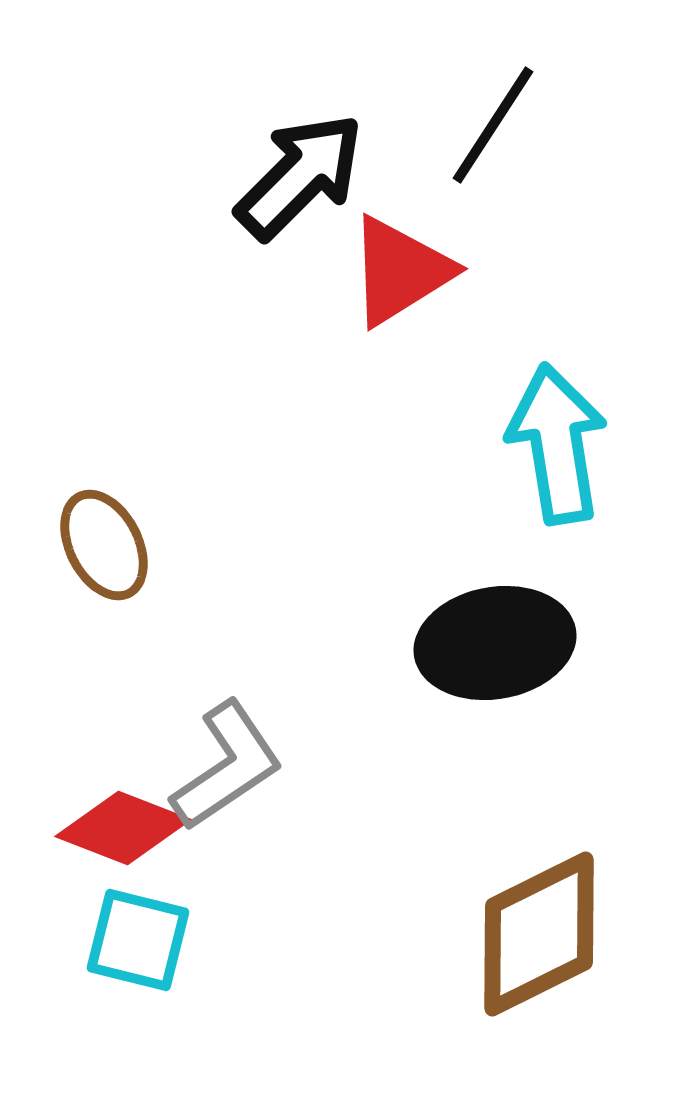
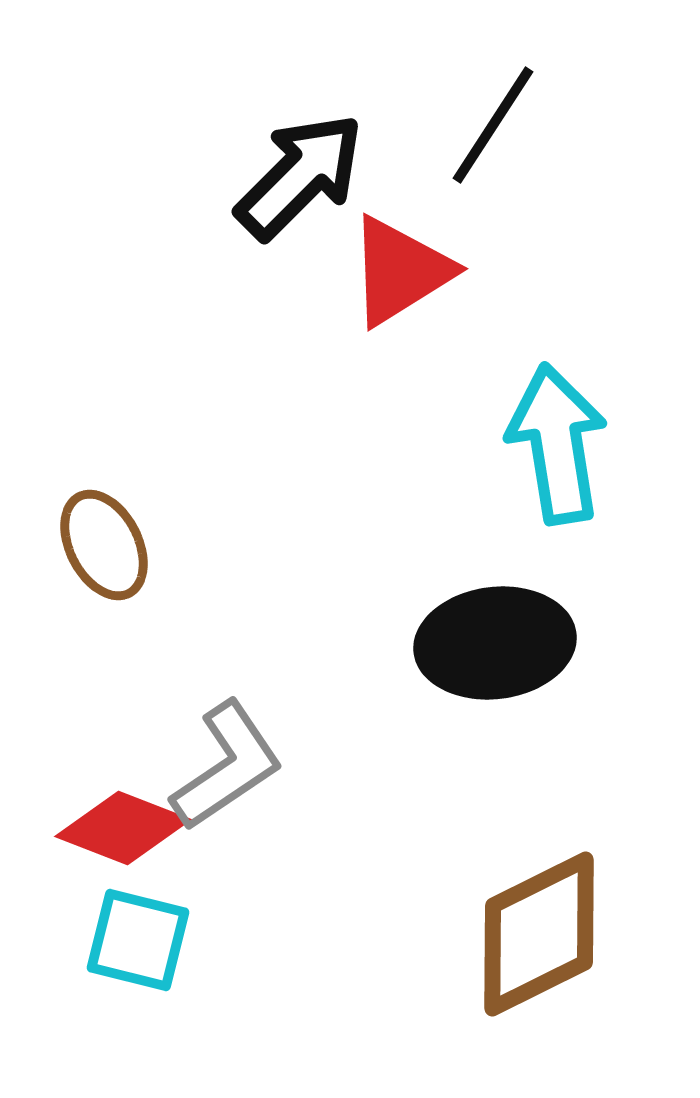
black ellipse: rotated 3 degrees clockwise
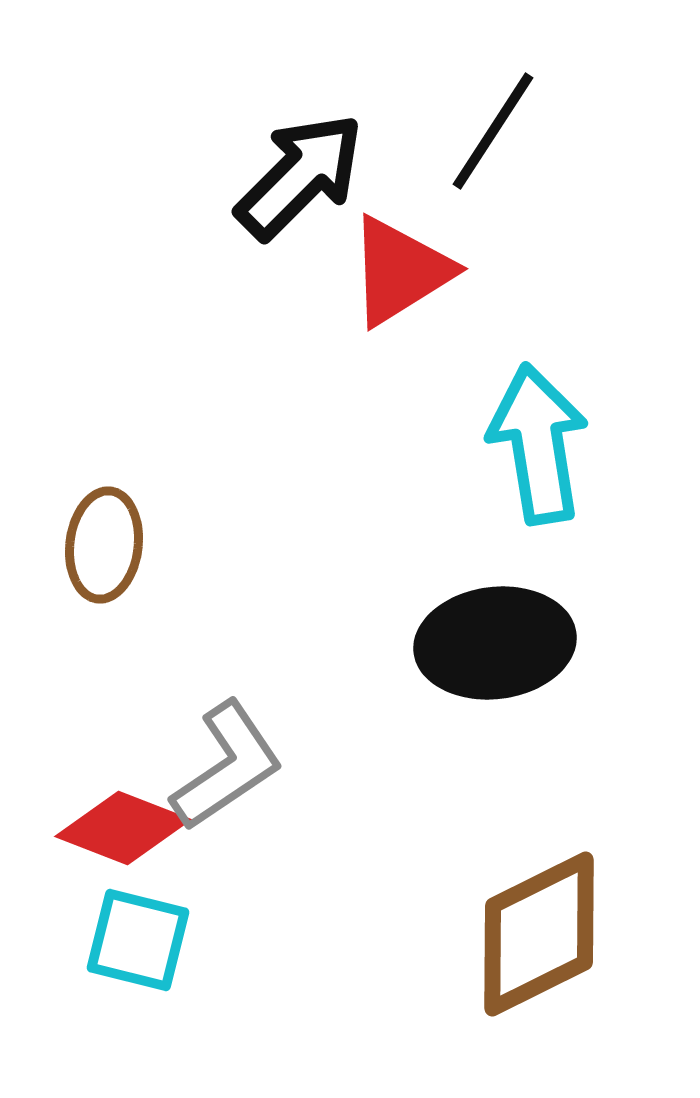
black line: moved 6 px down
cyan arrow: moved 19 px left
brown ellipse: rotated 34 degrees clockwise
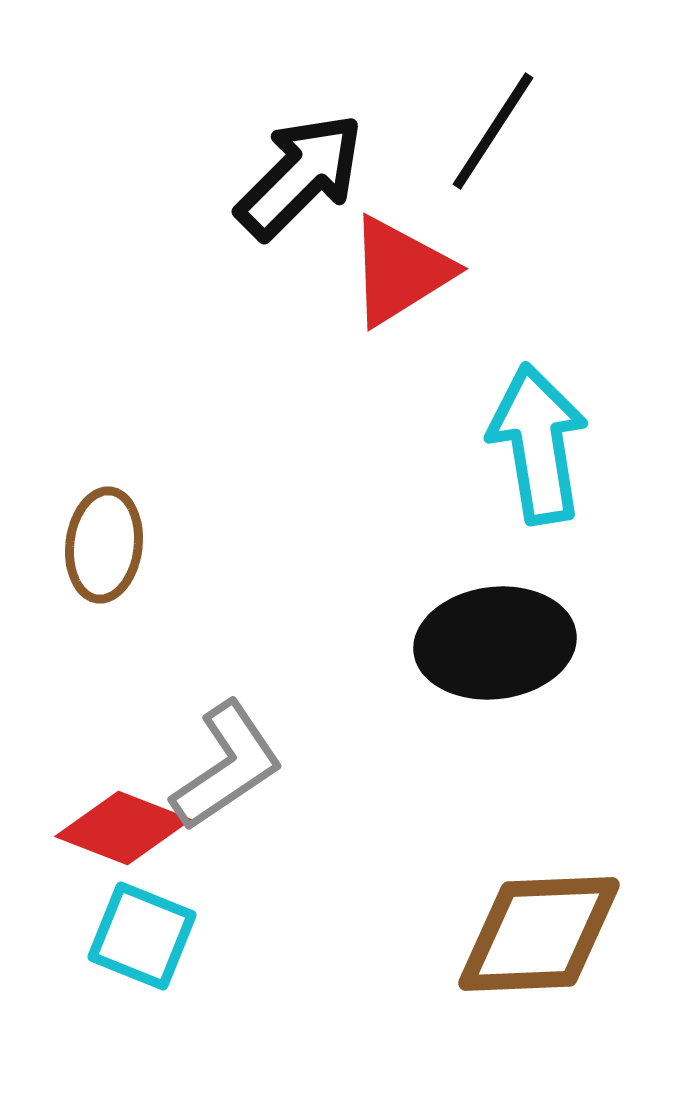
brown diamond: rotated 24 degrees clockwise
cyan square: moved 4 px right, 4 px up; rotated 8 degrees clockwise
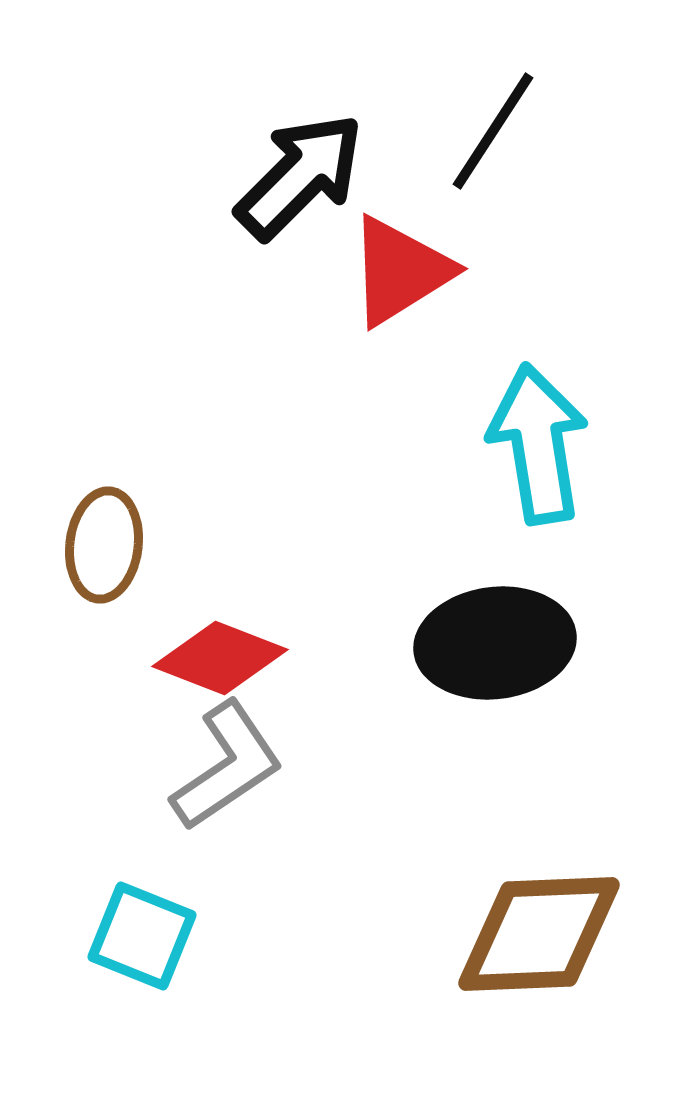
red diamond: moved 97 px right, 170 px up
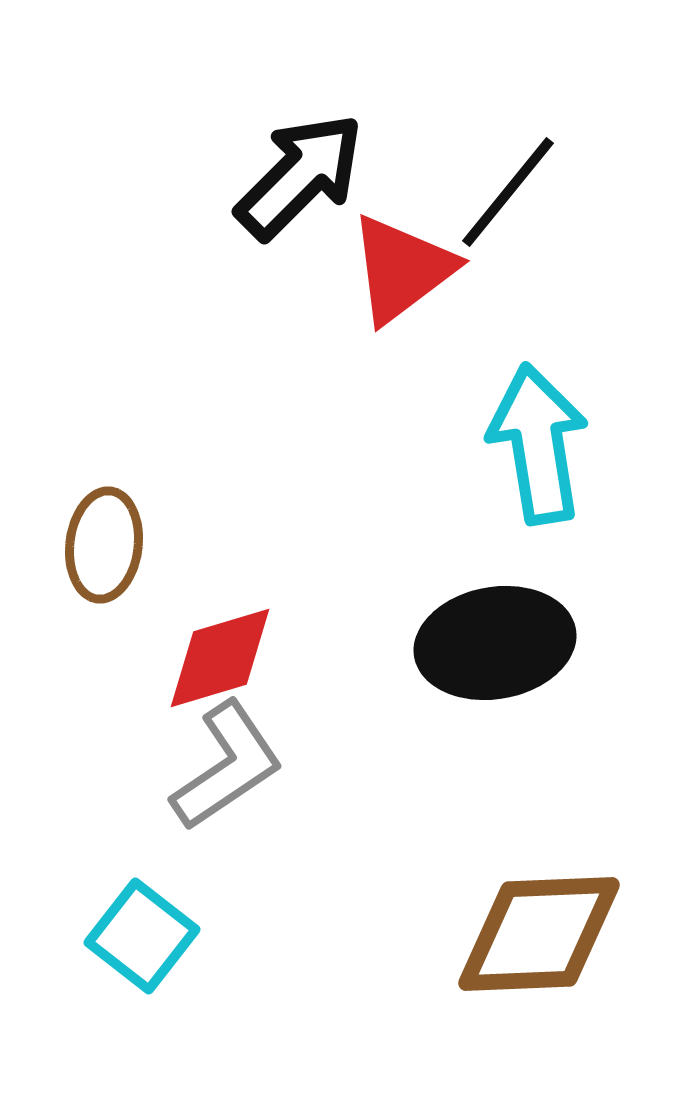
black line: moved 15 px right, 61 px down; rotated 6 degrees clockwise
red triangle: moved 2 px right, 2 px up; rotated 5 degrees counterclockwise
black ellipse: rotated 3 degrees counterclockwise
red diamond: rotated 38 degrees counterclockwise
cyan square: rotated 16 degrees clockwise
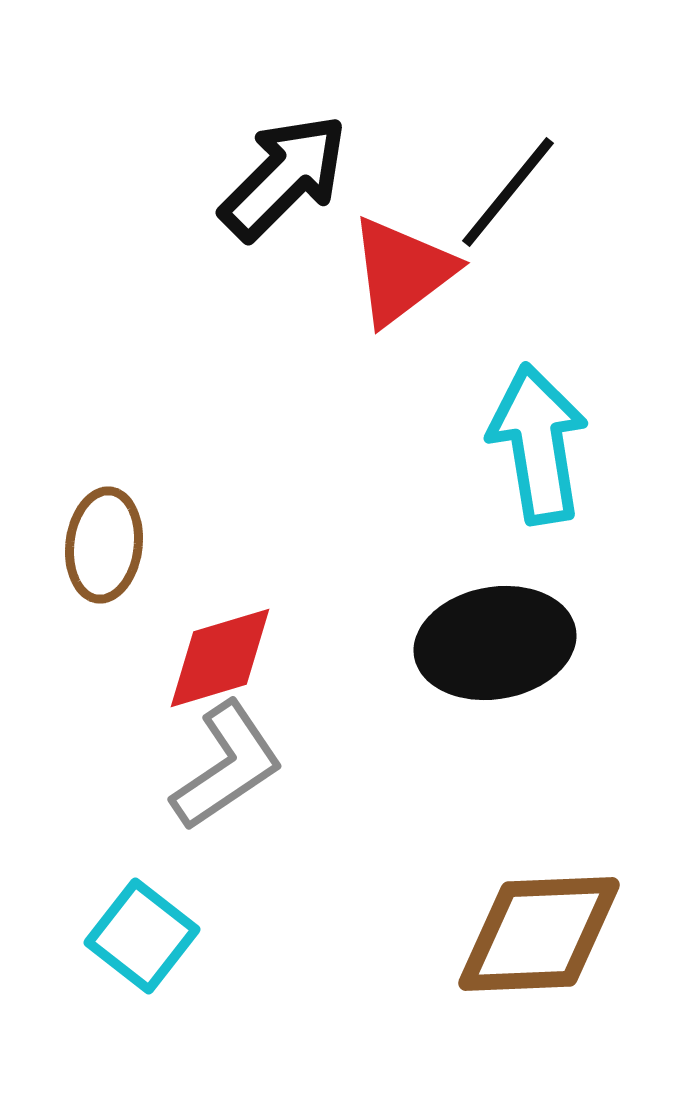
black arrow: moved 16 px left, 1 px down
red triangle: moved 2 px down
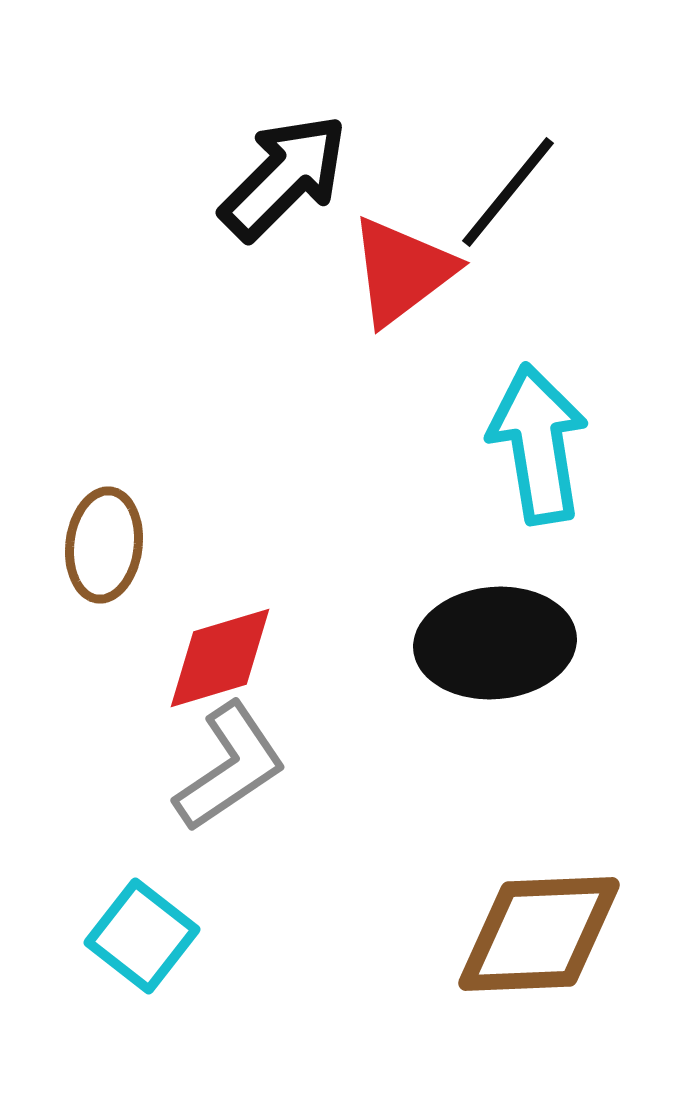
black ellipse: rotated 5 degrees clockwise
gray L-shape: moved 3 px right, 1 px down
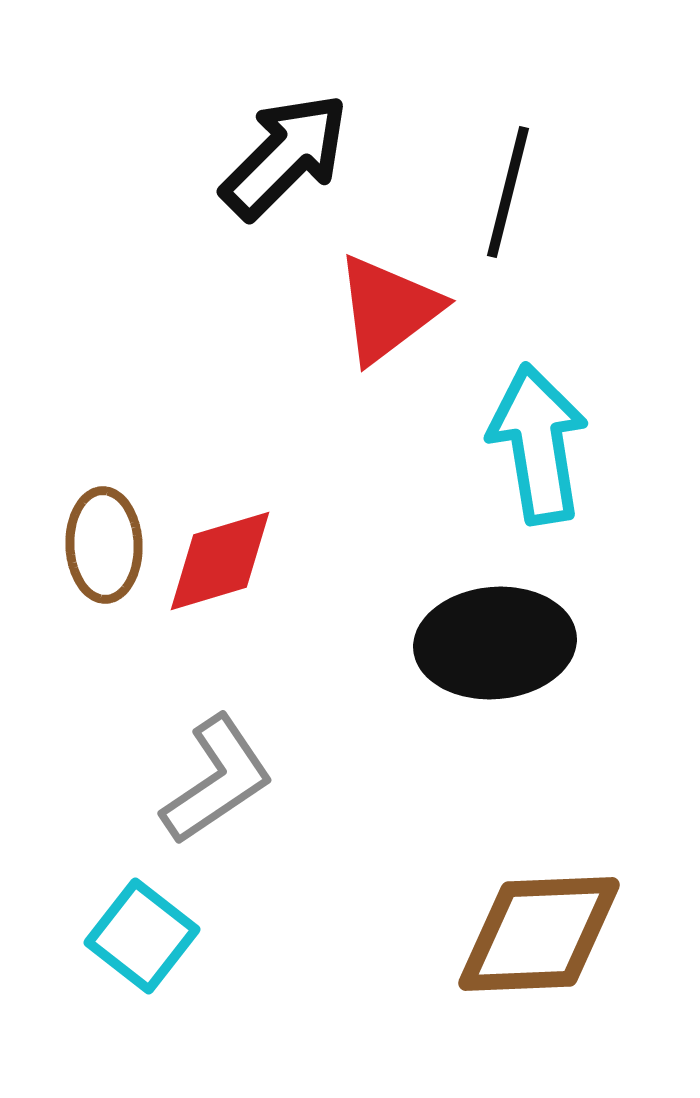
black arrow: moved 1 px right, 21 px up
black line: rotated 25 degrees counterclockwise
red triangle: moved 14 px left, 38 px down
brown ellipse: rotated 9 degrees counterclockwise
red diamond: moved 97 px up
gray L-shape: moved 13 px left, 13 px down
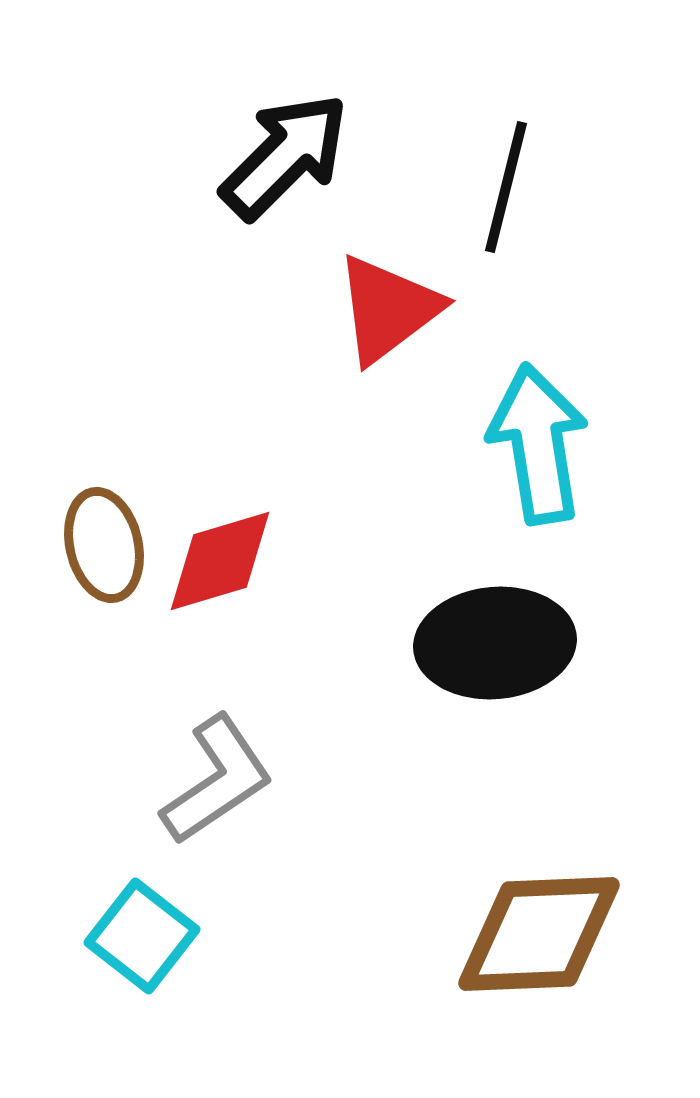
black line: moved 2 px left, 5 px up
brown ellipse: rotated 11 degrees counterclockwise
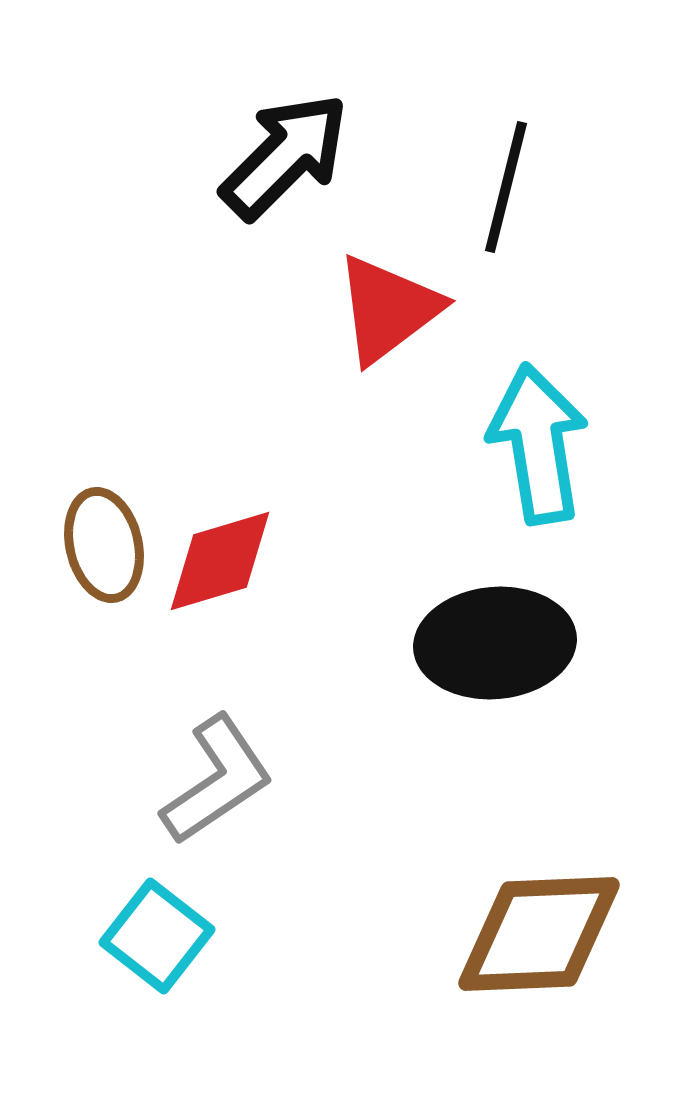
cyan square: moved 15 px right
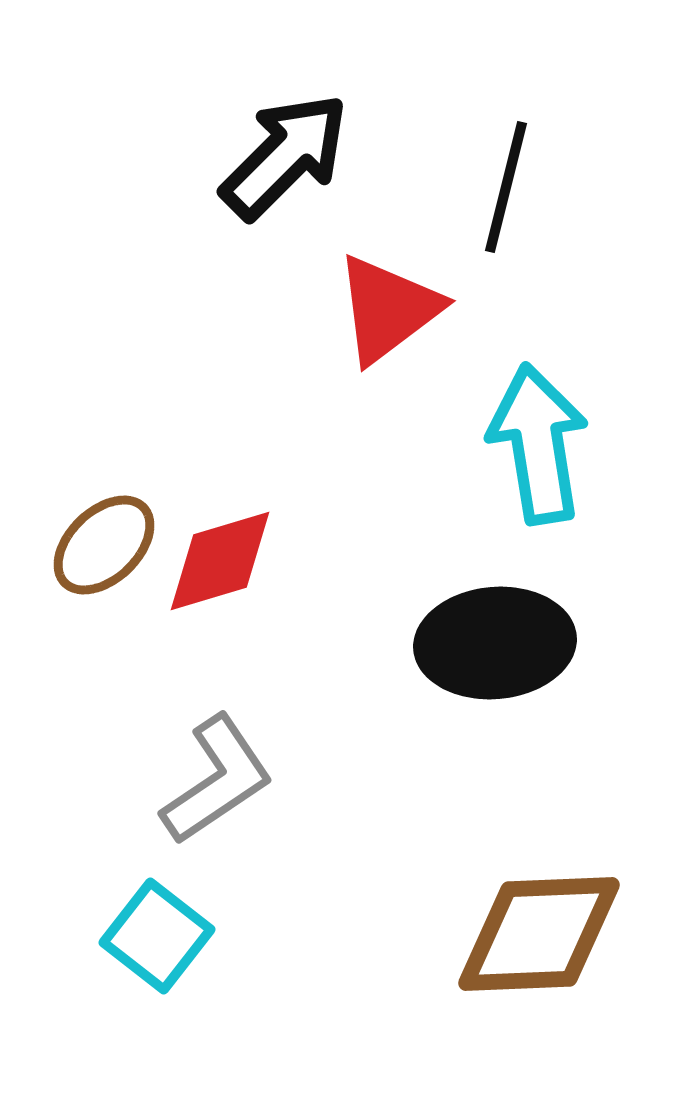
brown ellipse: rotated 59 degrees clockwise
